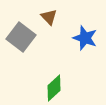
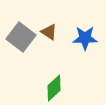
brown triangle: moved 15 px down; rotated 12 degrees counterclockwise
blue star: rotated 20 degrees counterclockwise
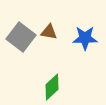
brown triangle: rotated 24 degrees counterclockwise
green diamond: moved 2 px left, 1 px up
